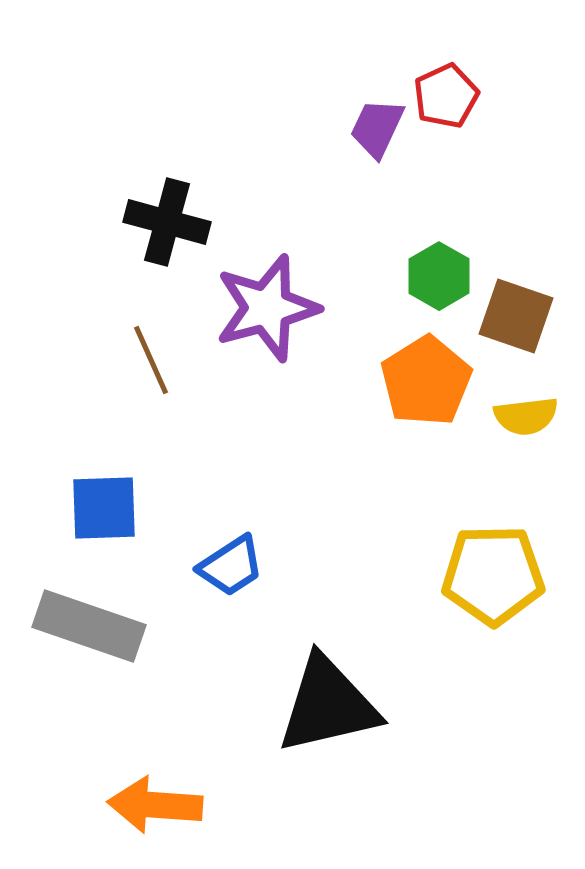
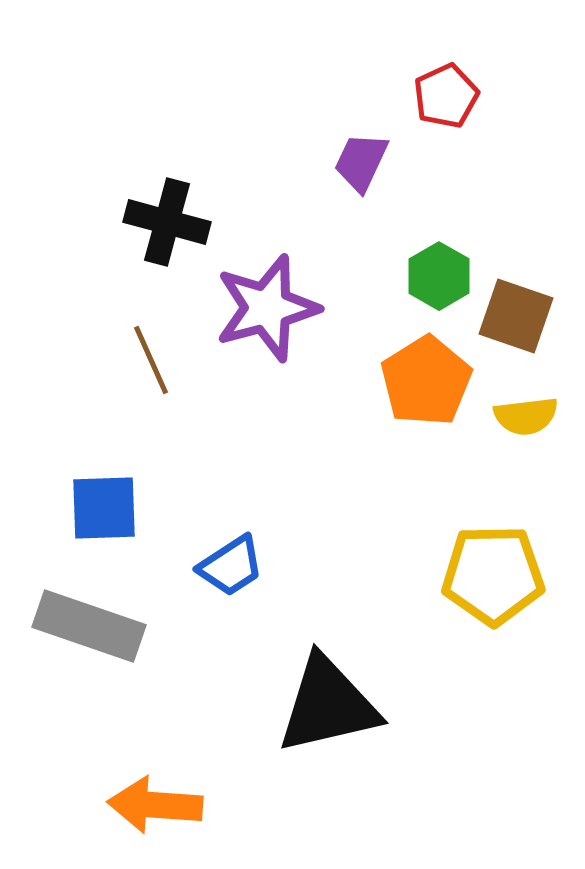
purple trapezoid: moved 16 px left, 34 px down
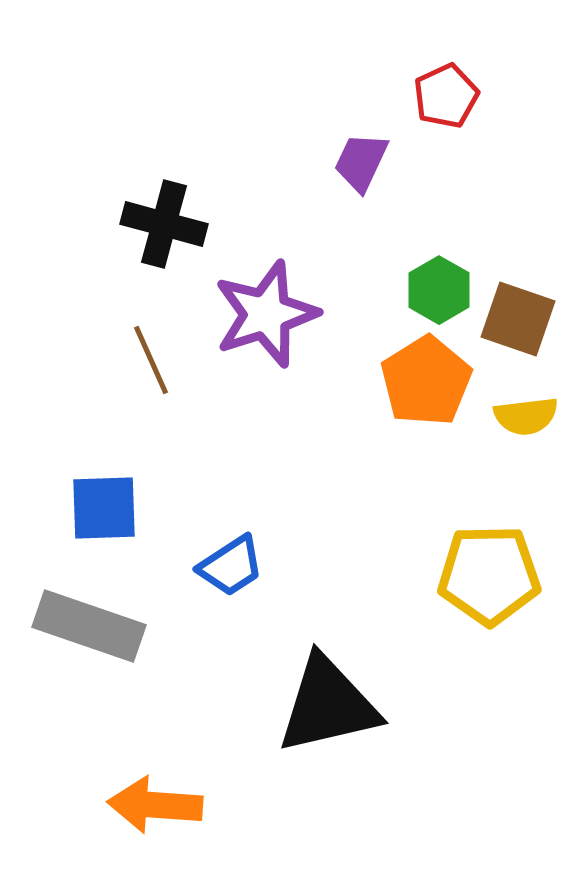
black cross: moved 3 px left, 2 px down
green hexagon: moved 14 px down
purple star: moved 1 px left, 6 px down; rotated 3 degrees counterclockwise
brown square: moved 2 px right, 3 px down
yellow pentagon: moved 4 px left
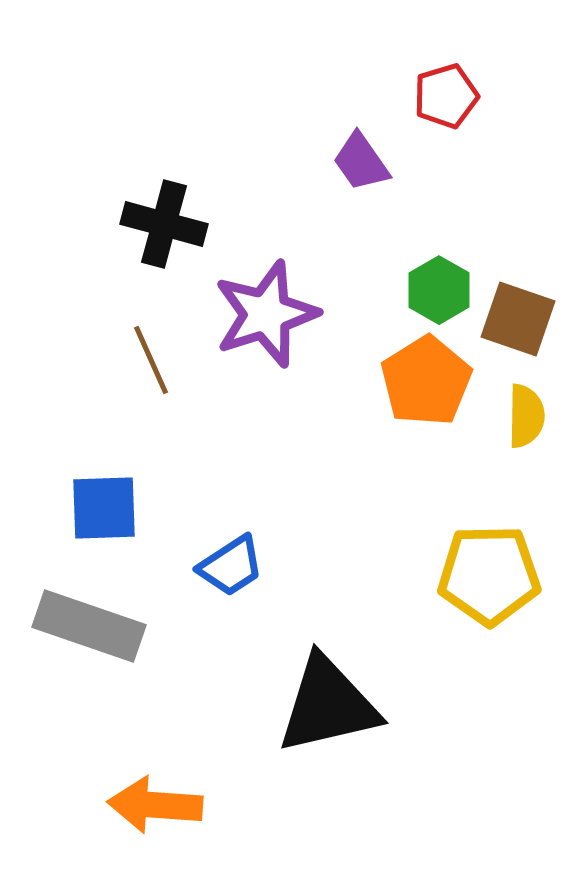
red pentagon: rotated 8 degrees clockwise
purple trapezoid: rotated 60 degrees counterclockwise
yellow semicircle: rotated 82 degrees counterclockwise
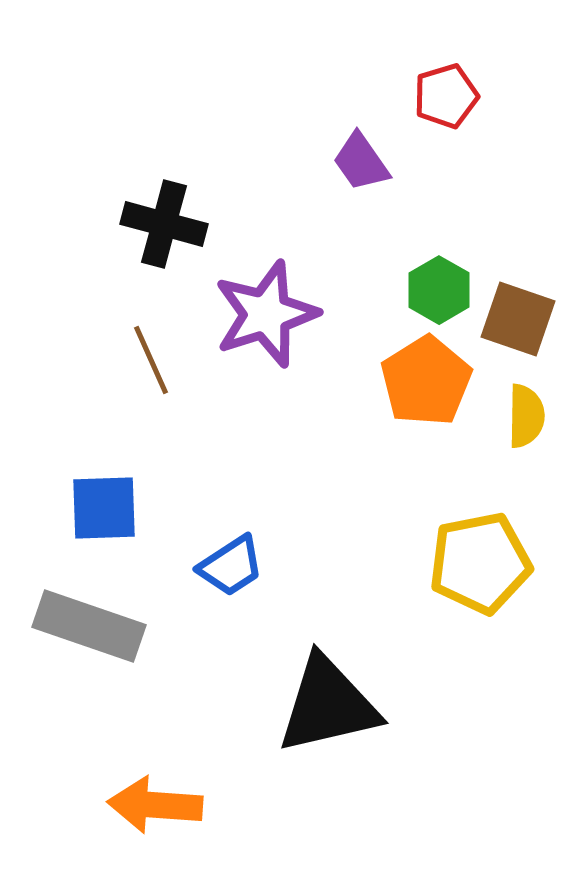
yellow pentagon: moved 9 px left, 12 px up; rotated 10 degrees counterclockwise
